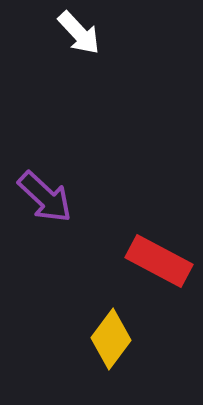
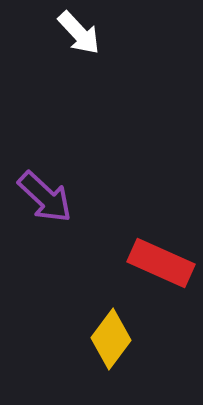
red rectangle: moved 2 px right, 2 px down; rotated 4 degrees counterclockwise
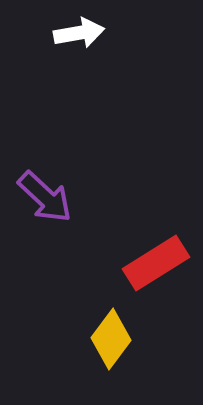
white arrow: rotated 57 degrees counterclockwise
red rectangle: moved 5 px left; rotated 56 degrees counterclockwise
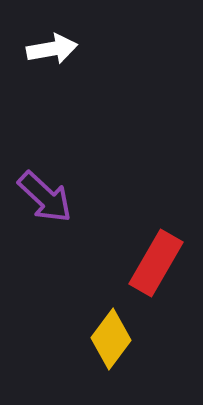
white arrow: moved 27 px left, 16 px down
red rectangle: rotated 28 degrees counterclockwise
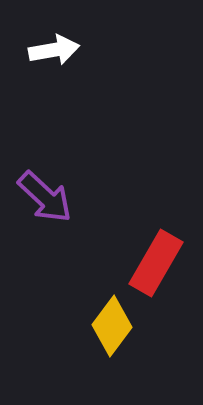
white arrow: moved 2 px right, 1 px down
yellow diamond: moved 1 px right, 13 px up
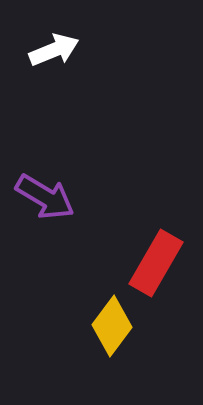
white arrow: rotated 12 degrees counterclockwise
purple arrow: rotated 12 degrees counterclockwise
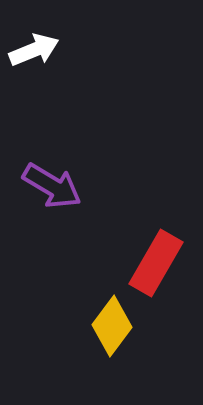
white arrow: moved 20 px left
purple arrow: moved 7 px right, 11 px up
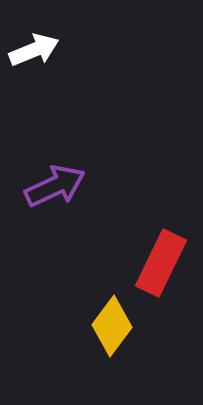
purple arrow: moved 3 px right; rotated 56 degrees counterclockwise
red rectangle: moved 5 px right; rotated 4 degrees counterclockwise
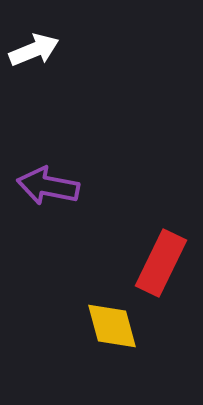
purple arrow: moved 7 px left; rotated 144 degrees counterclockwise
yellow diamond: rotated 52 degrees counterclockwise
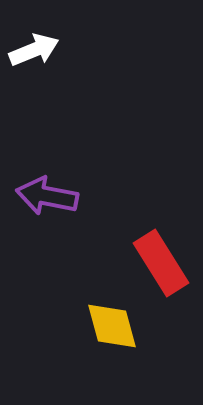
purple arrow: moved 1 px left, 10 px down
red rectangle: rotated 58 degrees counterclockwise
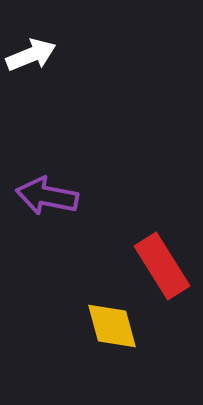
white arrow: moved 3 px left, 5 px down
red rectangle: moved 1 px right, 3 px down
